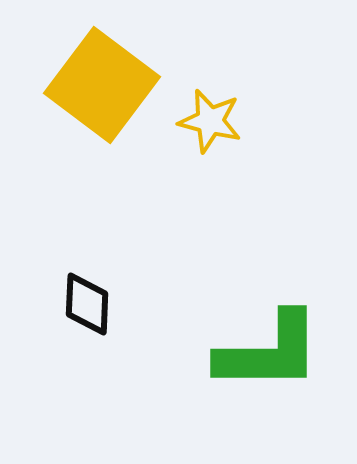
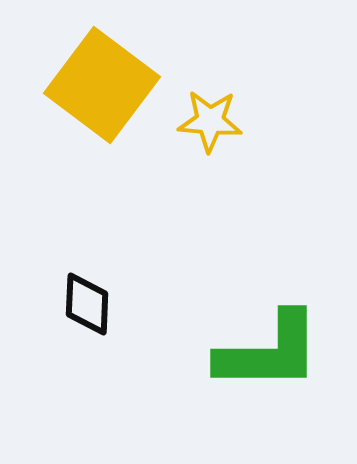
yellow star: rotated 10 degrees counterclockwise
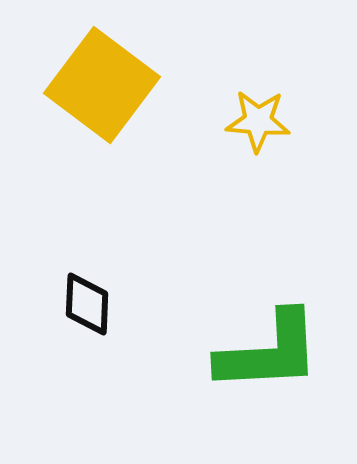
yellow star: moved 48 px right
green L-shape: rotated 3 degrees counterclockwise
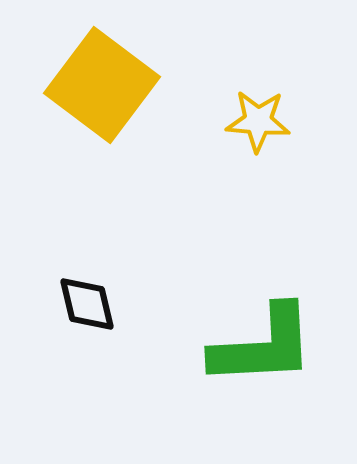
black diamond: rotated 16 degrees counterclockwise
green L-shape: moved 6 px left, 6 px up
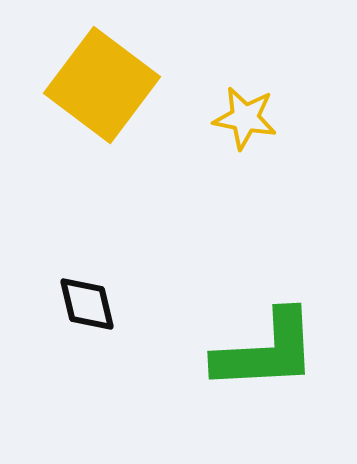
yellow star: moved 13 px left, 3 px up; rotated 6 degrees clockwise
green L-shape: moved 3 px right, 5 px down
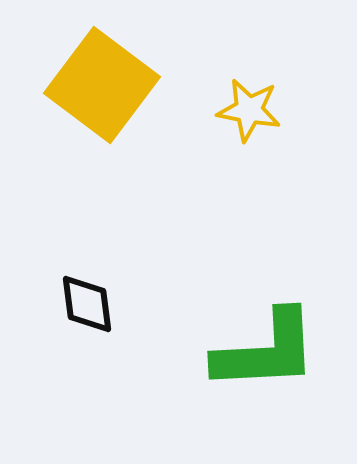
yellow star: moved 4 px right, 8 px up
black diamond: rotated 6 degrees clockwise
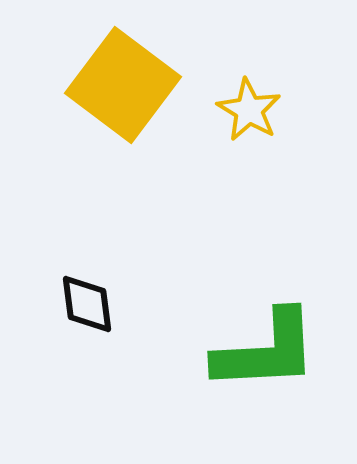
yellow square: moved 21 px right
yellow star: rotated 20 degrees clockwise
